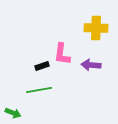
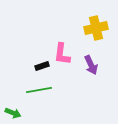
yellow cross: rotated 15 degrees counterclockwise
purple arrow: rotated 120 degrees counterclockwise
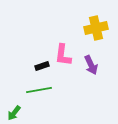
pink L-shape: moved 1 px right, 1 px down
green arrow: moved 1 px right; rotated 105 degrees clockwise
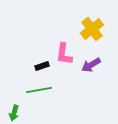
yellow cross: moved 4 px left, 1 px down; rotated 25 degrees counterclockwise
pink L-shape: moved 1 px right, 1 px up
purple arrow: rotated 84 degrees clockwise
green arrow: rotated 21 degrees counterclockwise
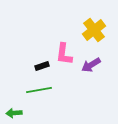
yellow cross: moved 2 px right, 1 px down
green arrow: rotated 70 degrees clockwise
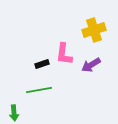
yellow cross: rotated 20 degrees clockwise
black rectangle: moved 2 px up
green arrow: rotated 91 degrees counterclockwise
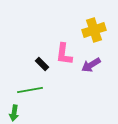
black rectangle: rotated 64 degrees clockwise
green line: moved 9 px left
green arrow: rotated 14 degrees clockwise
